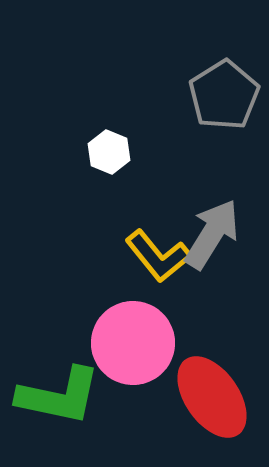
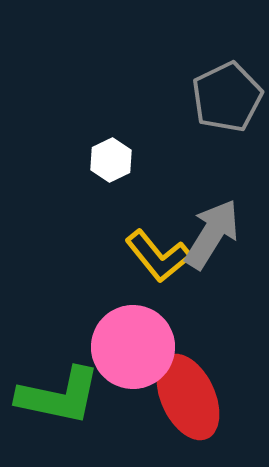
gray pentagon: moved 3 px right, 2 px down; rotated 6 degrees clockwise
white hexagon: moved 2 px right, 8 px down; rotated 12 degrees clockwise
pink circle: moved 4 px down
red ellipse: moved 24 px left; rotated 10 degrees clockwise
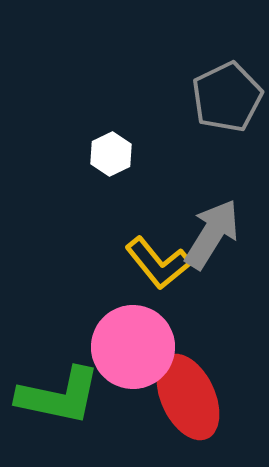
white hexagon: moved 6 px up
yellow L-shape: moved 7 px down
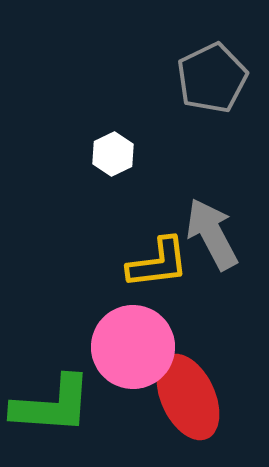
gray pentagon: moved 15 px left, 19 px up
white hexagon: moved 2 px right
gray arrow: rotated 60 degrees counterclockwise
yellow L-shape: rotated 58 degrees counterclockwise
green L-shape: moved 7 px left, 9 px down; rotated 8 degrees counterclockwise
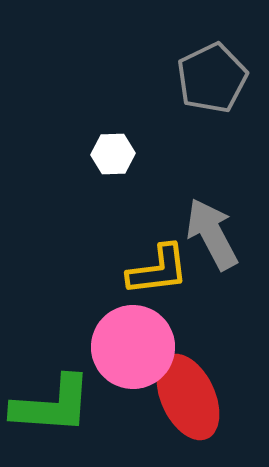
white hexagon: rotated 24 degrees clockwise
yellow L-shape: moved 7 px down
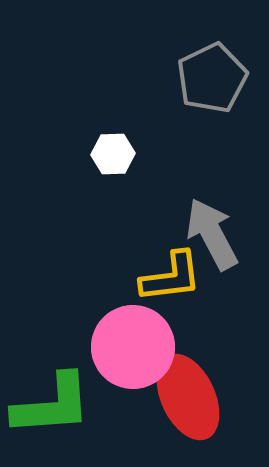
yellow L-shape: moved 13 px right, 7 px down
green L-shape: rotated 8 degrees counterclockwise
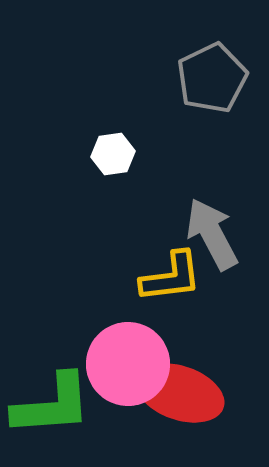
white hexagon: rotated 6 degrees counterclockwise
pink circle: moved 5 px left, 17 px down
red ellipse: moved 8 px left, 4 px up; rotated 46 degrees counterclockwise
